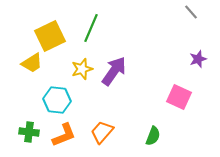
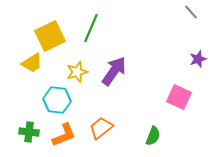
yellow star: moved 5 px left, 3 px down
orange trapezoid: moved 1 px left, 4 px up; rotated 10 degrees clockwise
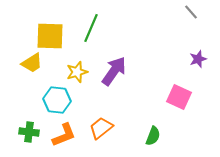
yellow square: rotated 28 degrees clockwise
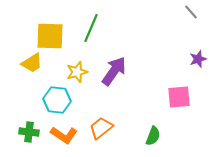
pink square: rotated 30 degrees counterclockwise
orange L-shape: rotated 56 degrees clockwise
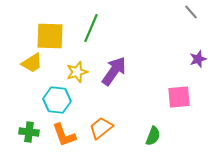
orange L-shape: rotated 36 degrees clockwise
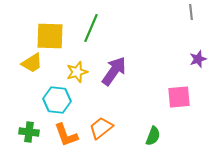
gray line: rotated 35 degrees clockwise
orange L-shape: moved 2 px right
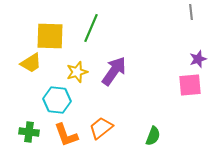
yellow trapezoid: moved 1 px left
pink square: moved 11 px right, 12 px up
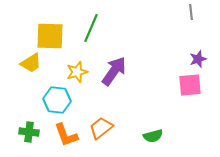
green semicircle: rotated 54 degrees clockwise
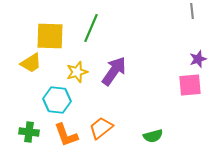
gray line: moved 1 px right, 1 px up
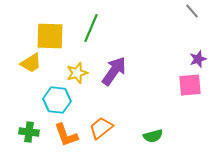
gray line: rotated 35 degrees counterclockwise
yellow star: moved 1 px down
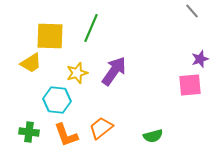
purple star: moved 2 px right
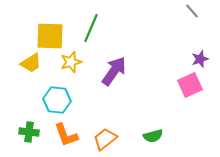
yellow star: moved 6 px left, 11 px up
pink square: rotated 20 degrees counterclockwise
orange trapezoid: moved 4 px right, 11 px down
